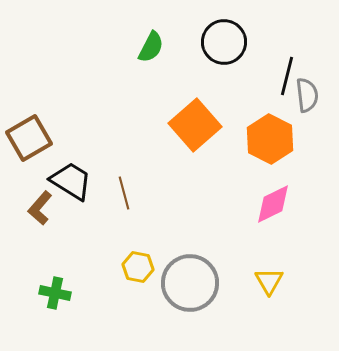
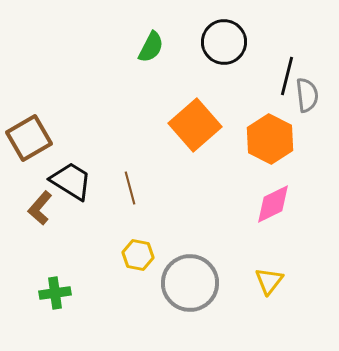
brown line: moved 6 px right, 5 px up
yellow hexagon: moved 12 px up
yellow triangle: rotated 8 degrees clockwise
green cross: rotated 20 degrees counterclockwise
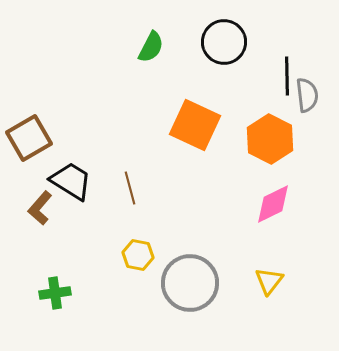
black line: rotated 15 degrees counterclockwise
orange square: rotated 24 degrees counterclockwise
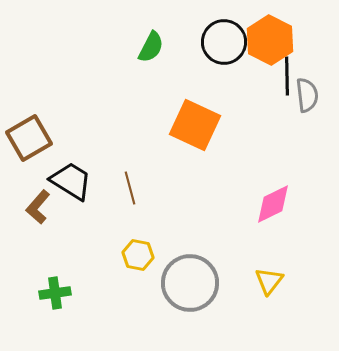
orange hexagon: moved 99 px up
brown L-shape: moved 2 px left, 1 px up
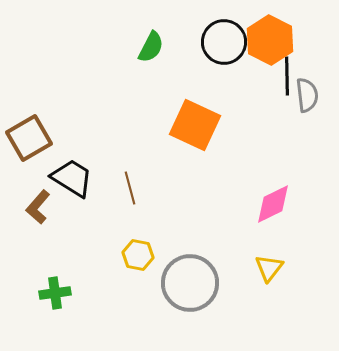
black trapezoid: moved 1 px right, 3 px up
yellow triangle: moved 13 px up
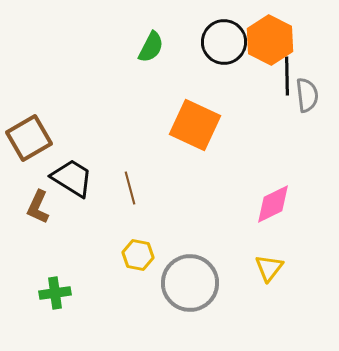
brown L-shape: rotated 16 degrees counterclockwise
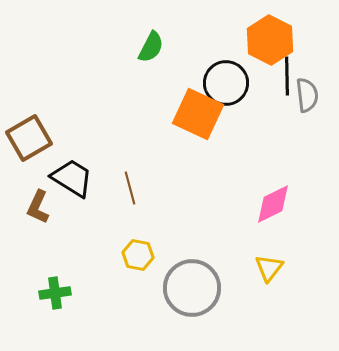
black circle: moved 2 px right, 41 px down
orange square: moved 3 px right, 11 px up
gray circle: moved 2 px right, 5 px down
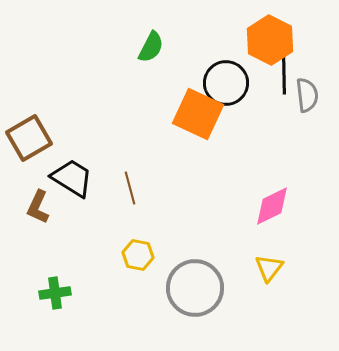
black line: moved 3 px left, 1 px up
pink diamond: moved 1 px left, 2 px down
gray circle: moved 3 px right
